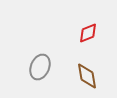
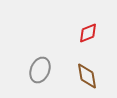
gray ellipse: moved 3 px down
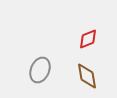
red diamond: moved 6 px down
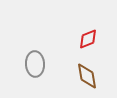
gray ellipse: moved 5 px left, 6 px up; rotated 25 degrees counterclockwise
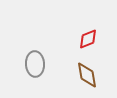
brown diamond: moved 1 px up
